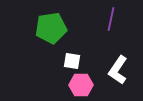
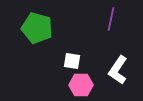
green pentagon: moved 14 px left; rotated 24 degrees clockwise
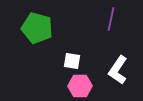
pink hexagon: moved 1 px left, 1 px down
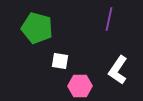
purple line: moved 2 px left
white square: moved 12 px left
